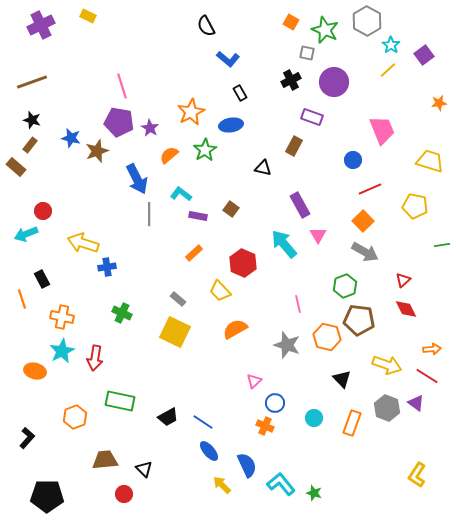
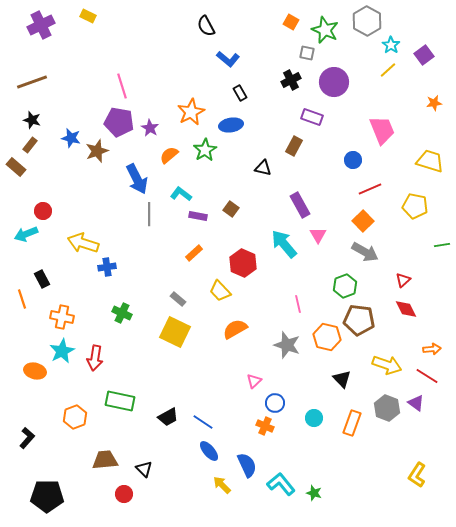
orange star at (439, 103): moved 5 px left
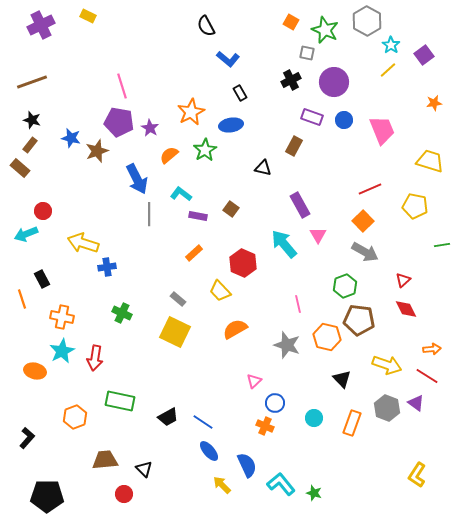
blue circle at (353, 160): moved 9 px left, 40 px up
brown rectangle at (16, 167): moved 4 px right, 1 px down
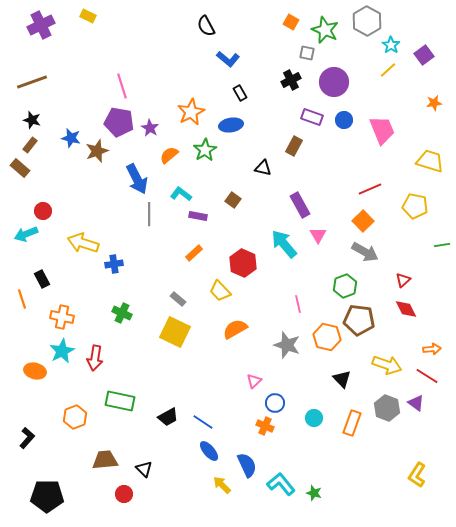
brown square at (231, 209): moved 2 px right, 9 px up
blue cross at (107, 267): moved 7 px right, 3 px up
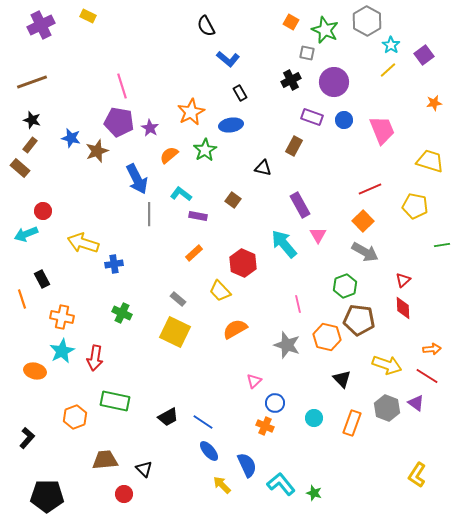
red diamond at (406, 309): moved 3 px left, 1 px up; rotated 25 degrees clockwise
green rectangle at (120, 401): moved 5 px left
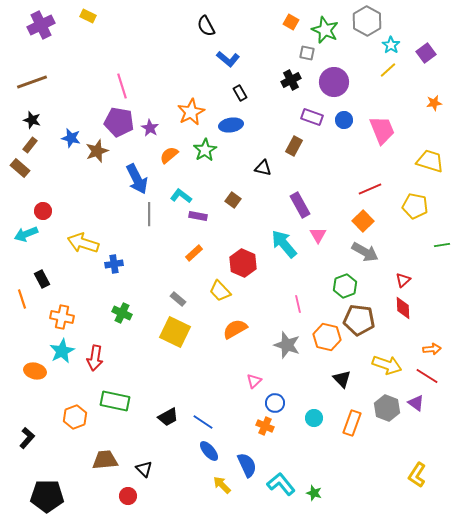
purple square at (424, 55): moved 2 px right, 2 px up
cyan L-shape at (181, 194): moved 2 px down
red circle at (124, 494): moved 4 px right, 2 px down
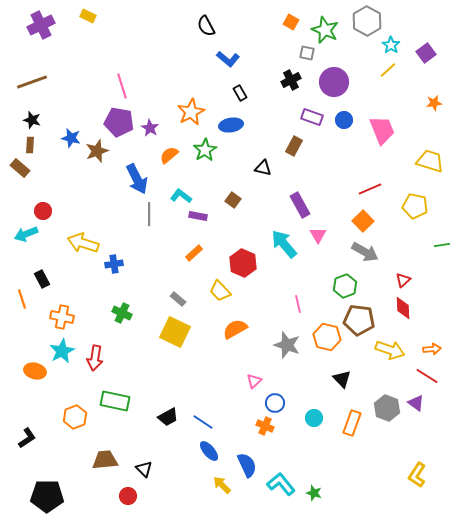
brown rectangle at (30, 145): rotated 35 degrees counterclockwise
yellow arrow at (387, 365): moved 3 px right, 15 px up
black L-shape at (27, 438): rotated 15 degrees clockwise
